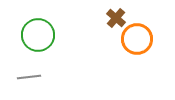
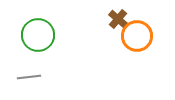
brown cross: moved 2 px right, 1 px down
orange circle: moved 3 px up
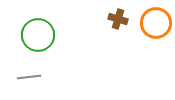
brown cross: rotated 24 degrees counterclockwise
orange circle: moved 19 px right, 13 px up
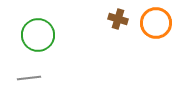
gray line: moved 1 px down
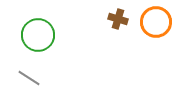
orange circle: moved 1 px up
gray line: rotated 40 degrees clockwise
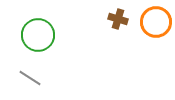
gray line: moved 1 px right
